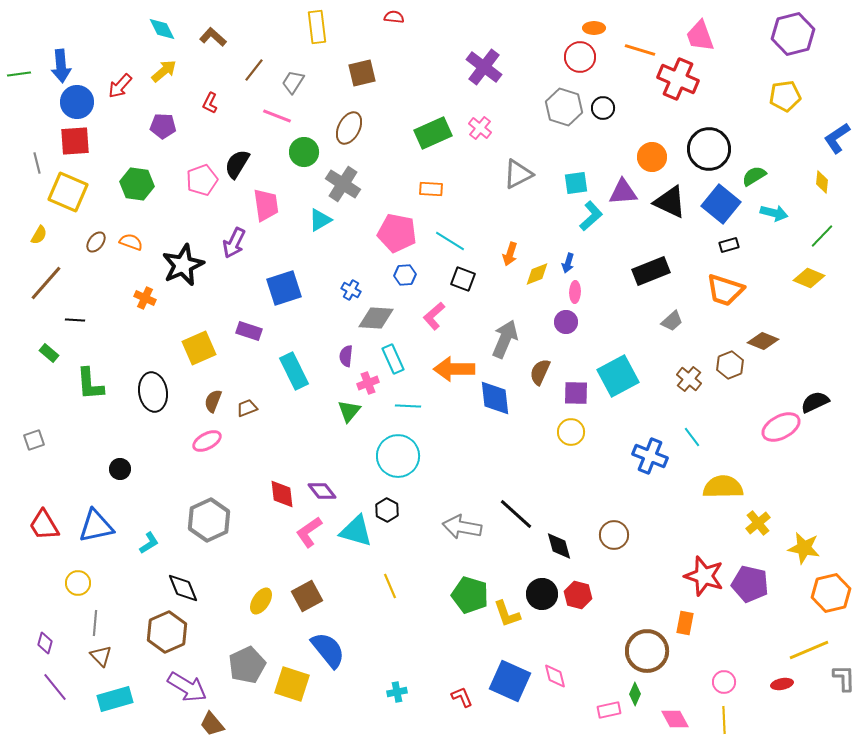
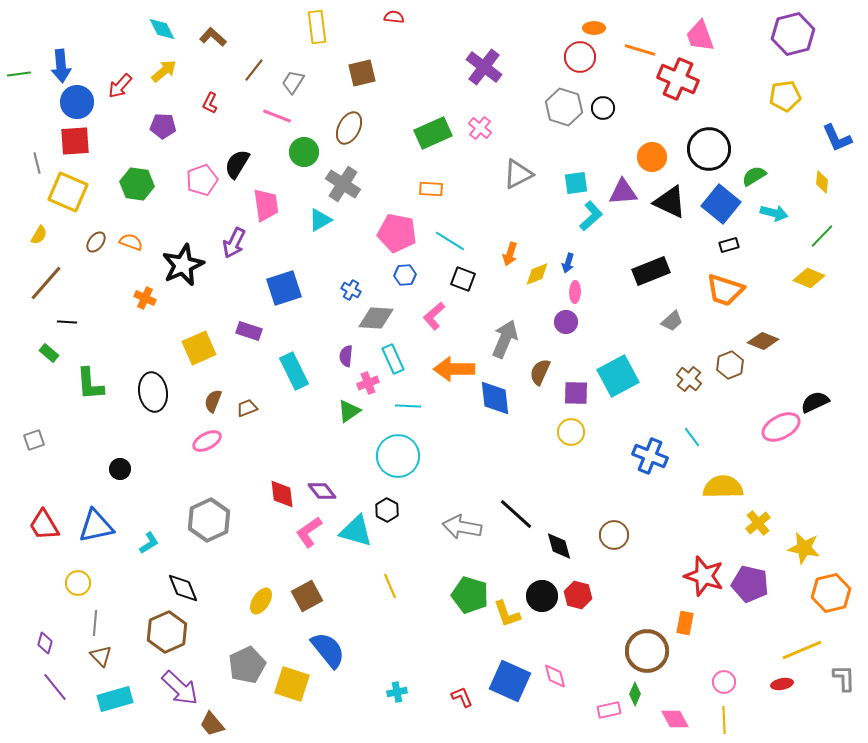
blue L-shape at (837, 138): rotated 80 degrees counterclockwise
black line at (75, 320): moved 8 px left, 2 px down
green triangle at (349, 411): rotated 15 degrees clockwise
black circle at (542, 594): moved 2 px down
yellow line at (809, 650): moved 7 px left
purple arrow at (187, 687): moved 7 px left, 1 px down; rotated 12 degrees clockwise
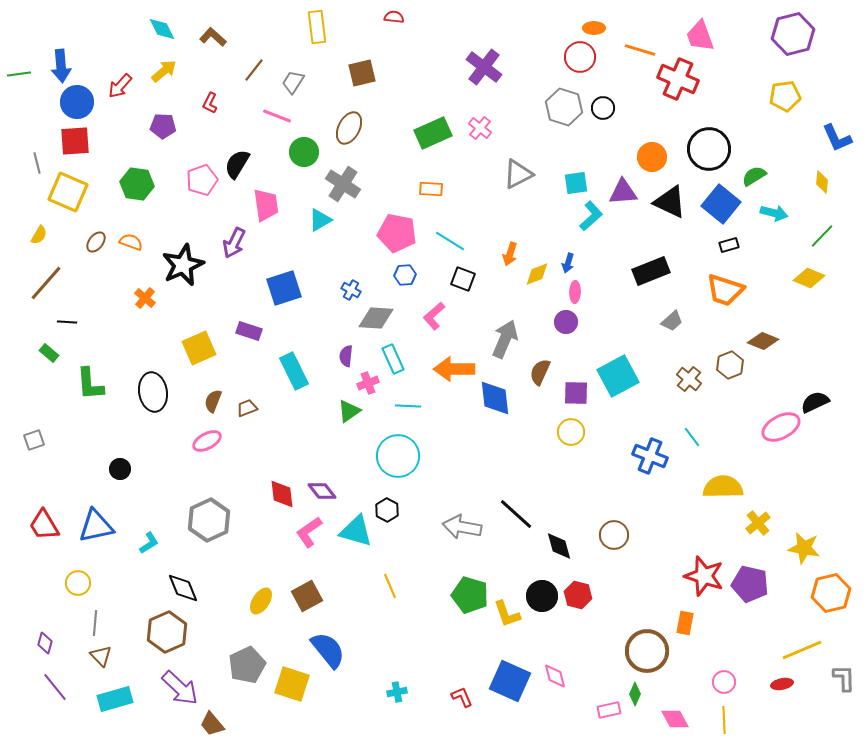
orange cross at (145, 298): rotated 15 degrees clockwise
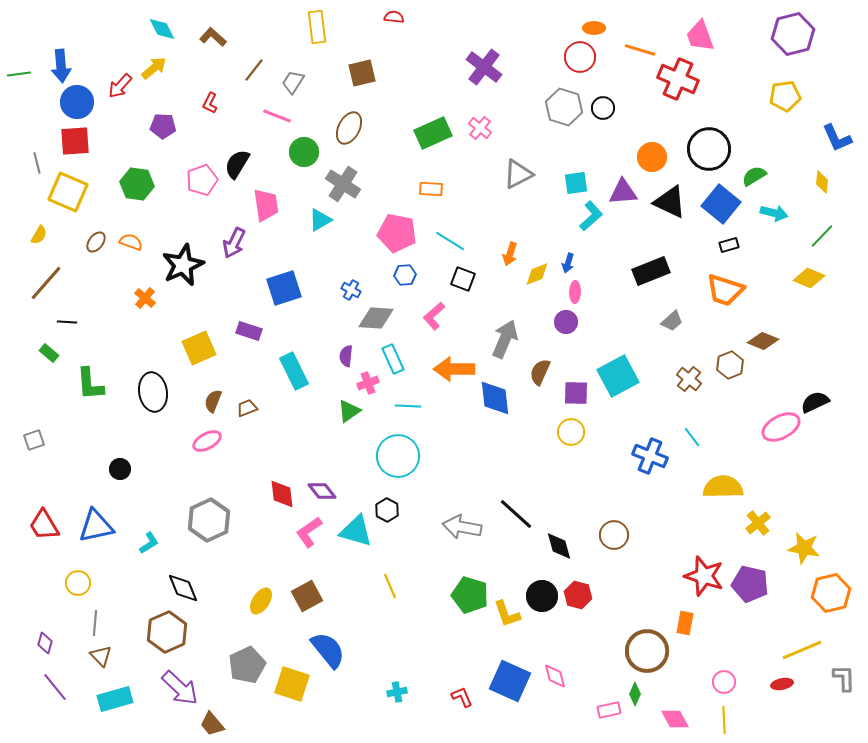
yellow arrow at (164, 71): moved 10 px left, 3 px up
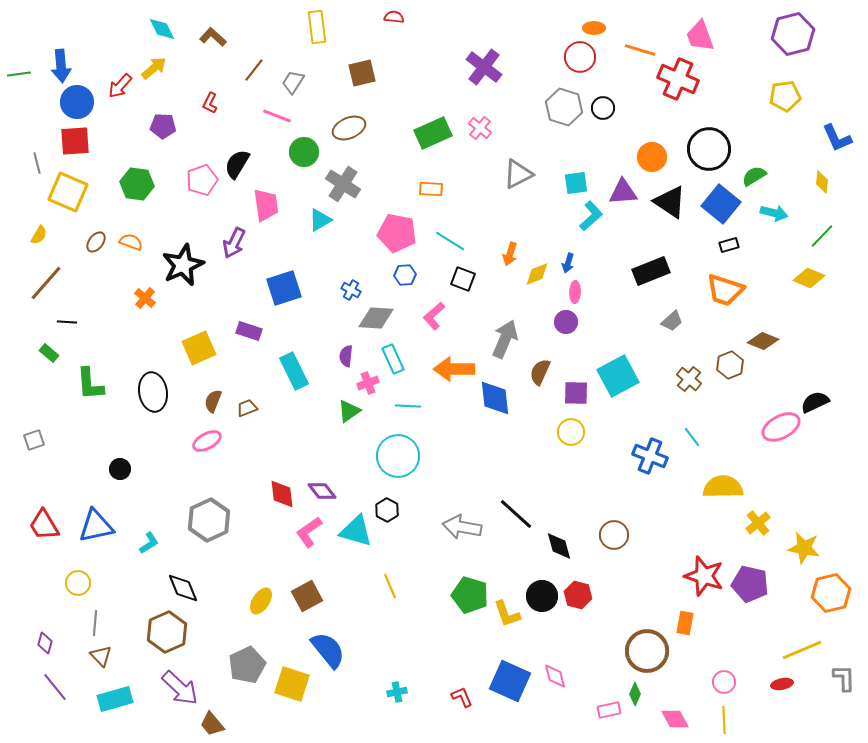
brown ellipse at (349, 128): rotated 40 degrees clockwise
black triangle at (670, 202): rotated 9 degrees clockwise
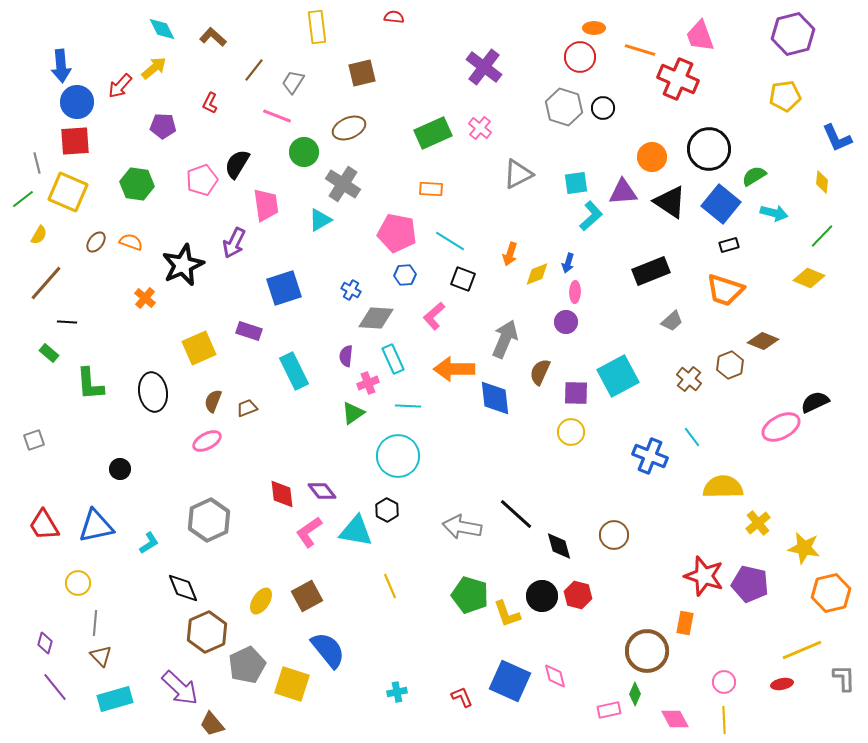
green line at (19, 74): moved 4 px right, 125 px down; rotated 30 degrees counterclockwise
green triangle at (349, 411): moved 4 px right, 2 px down
cyan triangle at (356, 531): rotated 6 degrees counterclockwise
brown hexagon at (167, 632): moved 40 px right
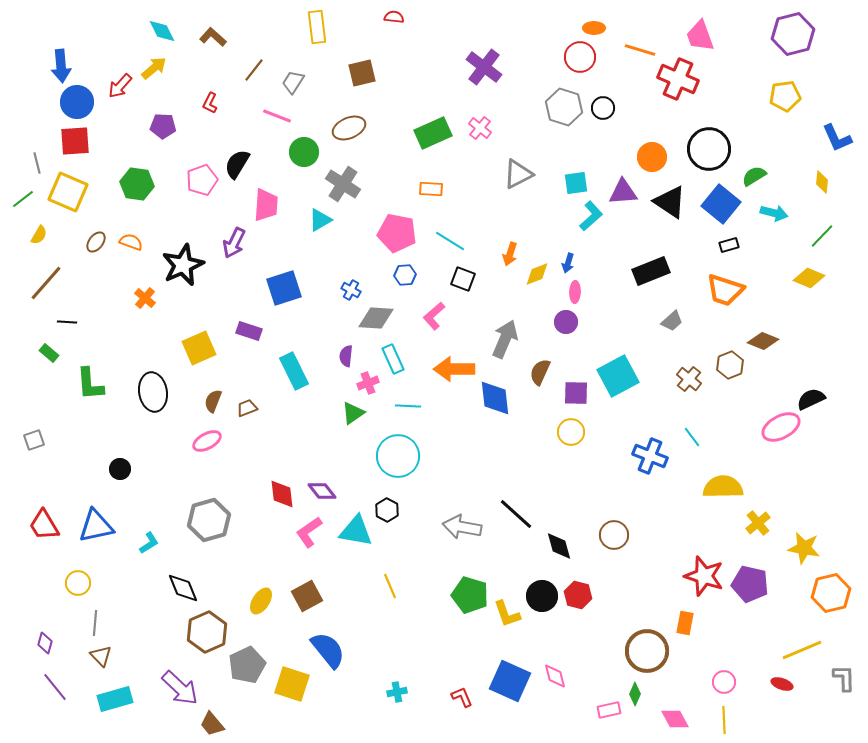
cyan diamond at (162, 29): moved 2 px down
pink trapezoid at (266, 205): rotated 12 degrees clockwise
black semicircle at (815, 402): moved 4 px left, 3 px up
gray hexagon at (209, 520): rotated 9 degrees clockwise
red ellipse at (782, 684): rotated 30 degrees clockwise
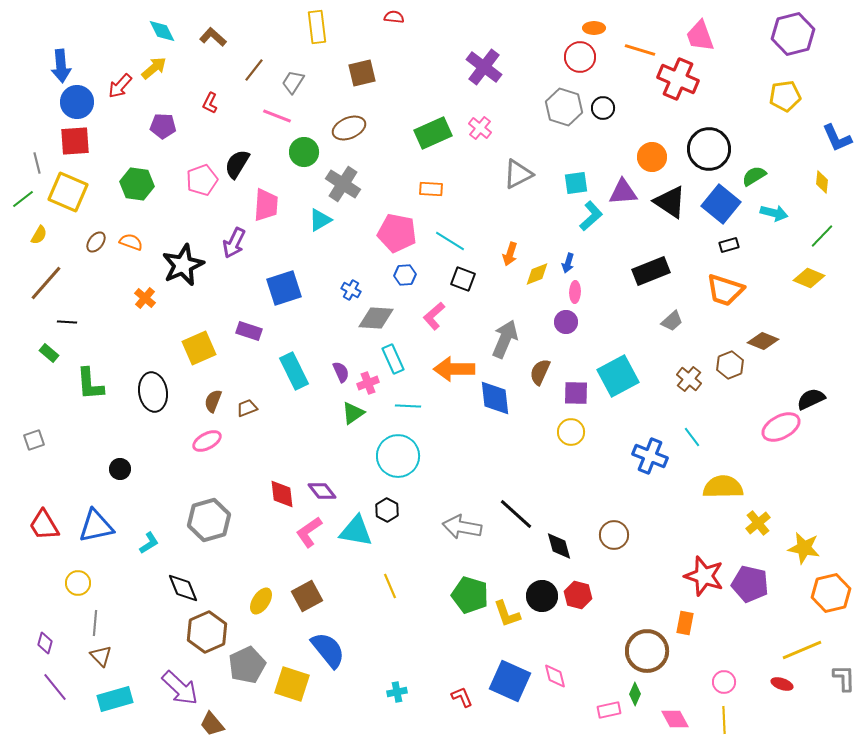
purple semicircle at (346, 356): moved 5 px left, 16 px down; rotated 150 degrees clockwise
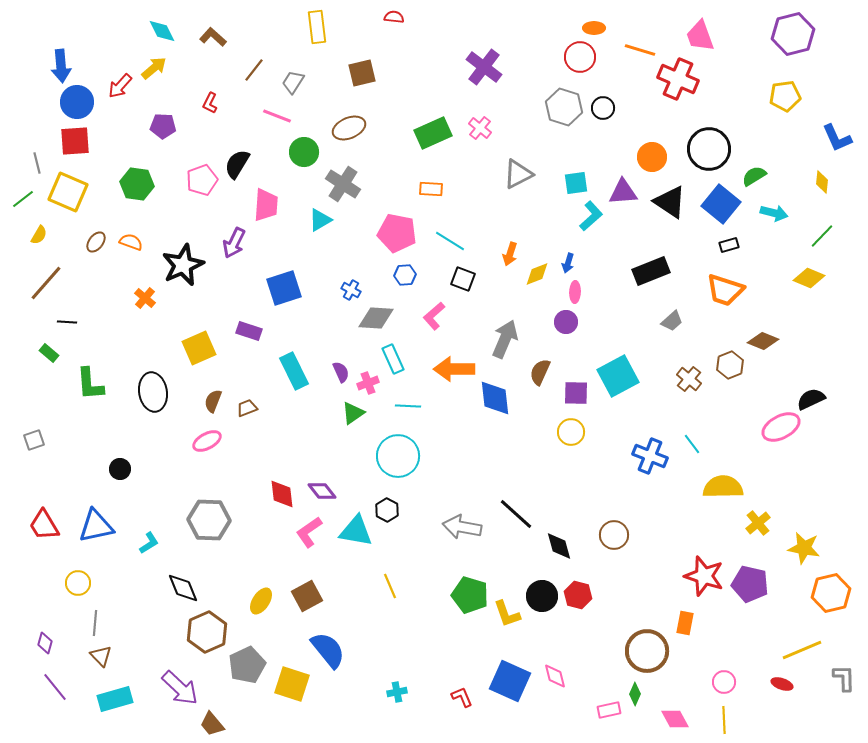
cyan line at (692, 437): moved 7 px down
gray hexagon at (209, 520): rotated 18 degrees clockwise
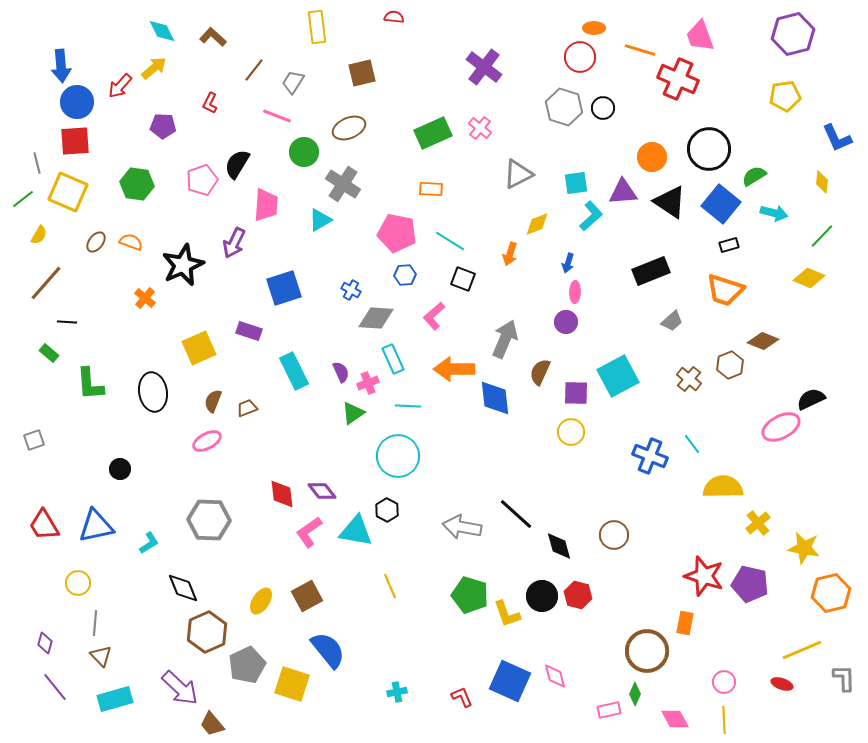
yellow diamond at (537, 274): moved 50 px up
